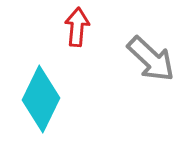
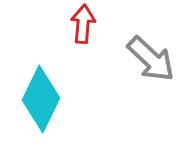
red arrow: moved 6 px right, 3 px up
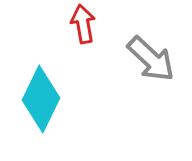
red arrow: rotated 15 degrees counterclockwise
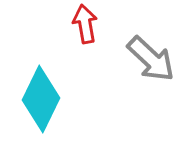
red arrow: moved 2 px right
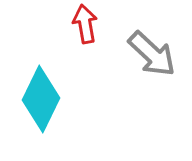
gray arrow: moved 1 px right, 5 px up
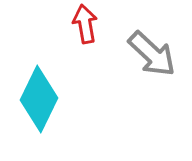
cyan diamond: moved 2 px left
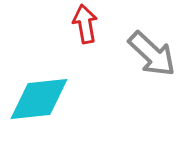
cyan diamond: rotated 58 degrees clockwise
